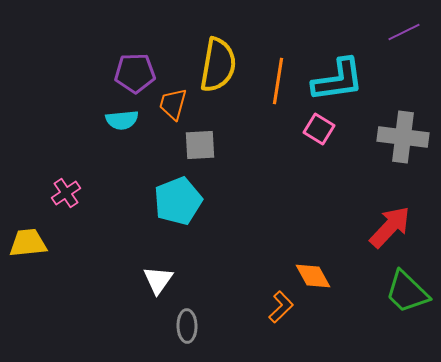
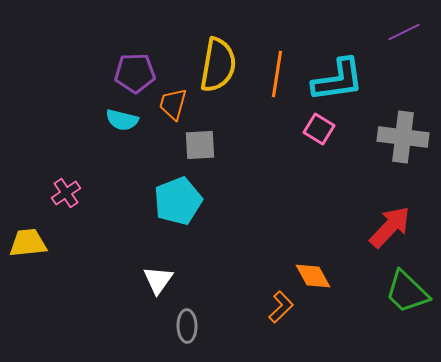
orange line: moved 1 px left, 7 px up
cyan semicircle: rotated 20 degrees clockwise
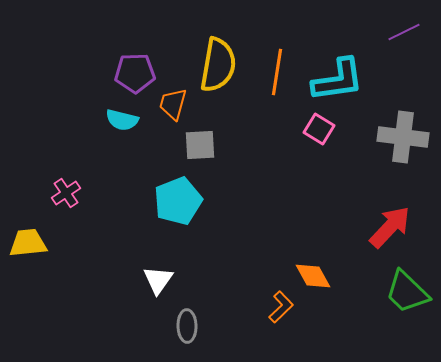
orange line: moved 2 px up
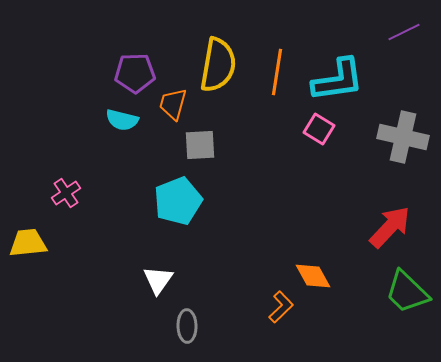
gray cross: rotated 6 degrees clockwise
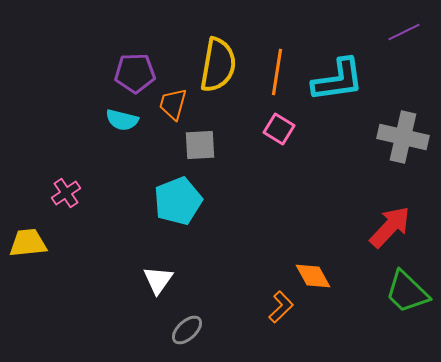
pink square: moved 40 px left
gray ellipse: moved 4 px down; rotated 48 degrees clockwise
